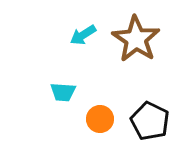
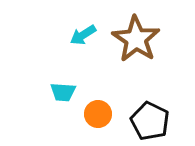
orange circle: moved 2 px left, 5 px up
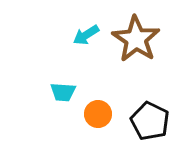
cyan arrow: moved 3 px right
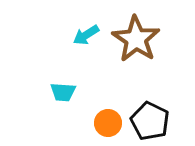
orange circle: moved 10 px right, 9 px down
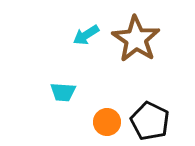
orange circle: moved 1 px left, 1 px up
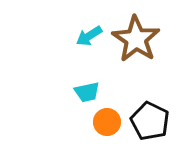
cyan arrow: moved 3 px right, 1 px down
cyan trapezoid: moved 24 px right; rotated 16 degrees counterclockwise
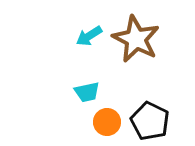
brown star: rotated 6 degrees counterclockwise
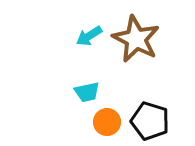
black pentagon: rotated 9 degrees counterclockwise
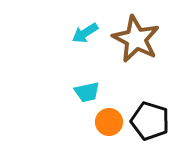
cyan arrow: moved 4 px left, 3 px up
orange circle: moved 2 px right
